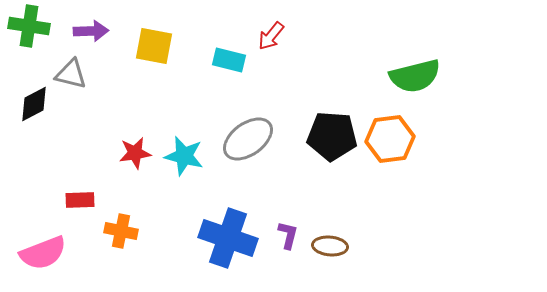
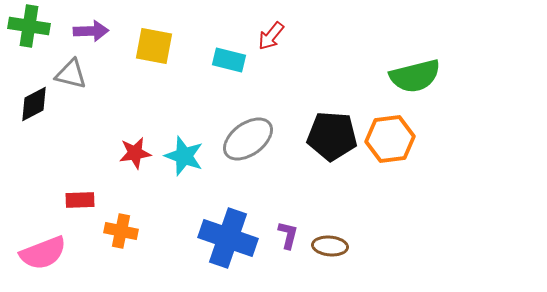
cyan star: rotated 6 degrees clockwise
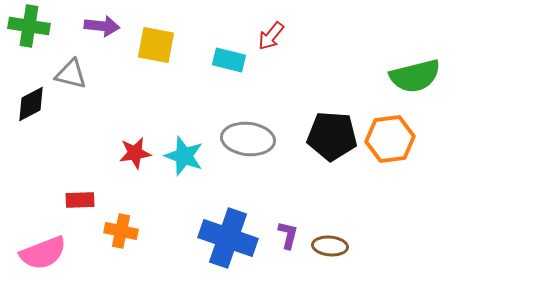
purple arrow: moved 11 px right, 5 px up; rotated 8 degrees clockwise
yellow square: moved 2 px right, 1 px up
black diamond: moved 3 px left
gray ellipse: rotated 42 degrees clockwise
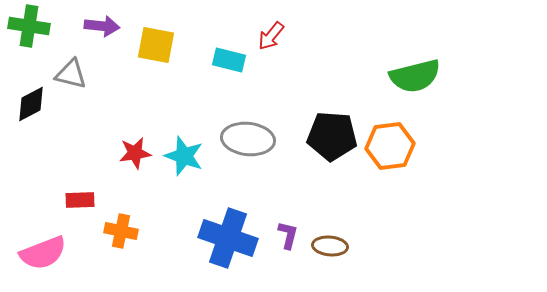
orange hexagon: moved 7 px down
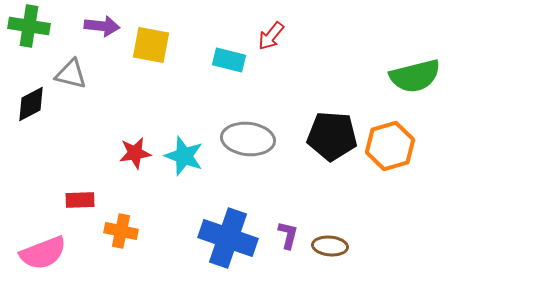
yellow square: moved 5 px left
orange hexagon: rotated 9 degrees counterclockwise
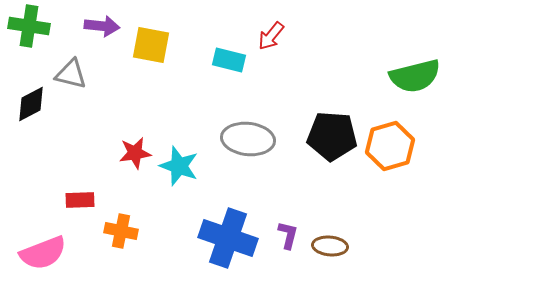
cyan star: moved 5 px left, 10 px down
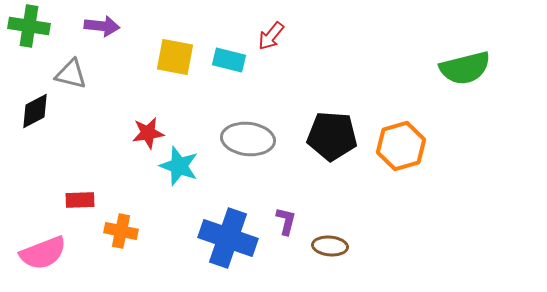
yellow square: moved 24 px right, 12 px down
green semicircle: moved 50 px right, 8 px up
black diamond: moved 4 px right, 7 px down
orange hexagon: moved 11 px right
red star: moved 13 px right, 20 px up
purple L-shape: moved 2 px left, 14 px up
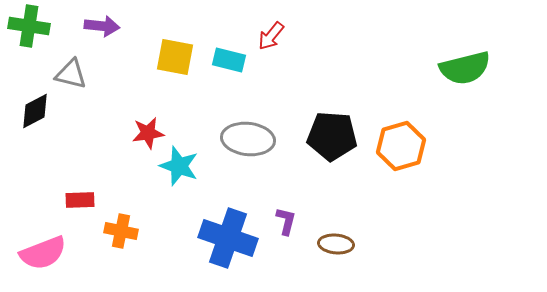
brown ellipse: moved 6 px right, 2 px up
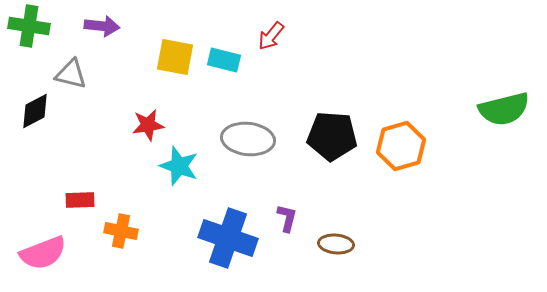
cyan rectangle: moved 5 px left
green semicircle: moved 39 px right, 41 px down
red star: moved 8 px up
purple L-shape: moved 1 px right, 3 px up
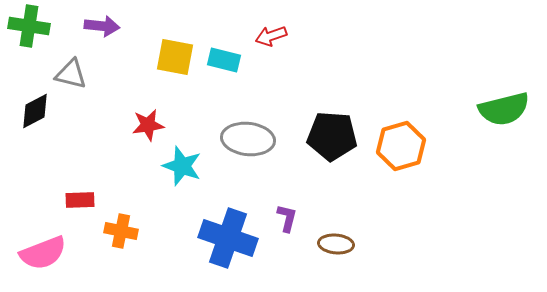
red arrow: rotated 32 degrees clockwise
cyan star: moved 3 px right
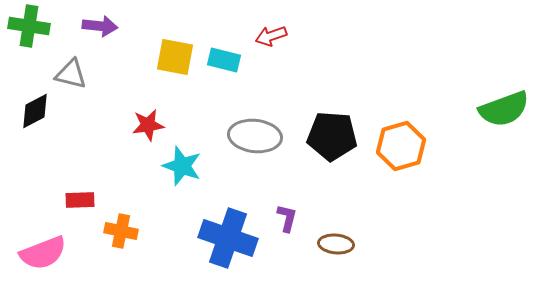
purple arrow: moved 2 px left
green semicircle: rotated 6 degrees counterclockwise
gray ellipse: moved 7 px right, 3 px up
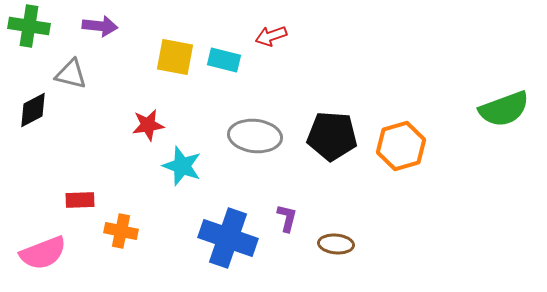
black diamond: moved 2 px left, 1 px up
